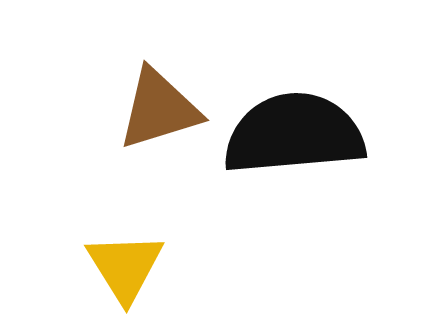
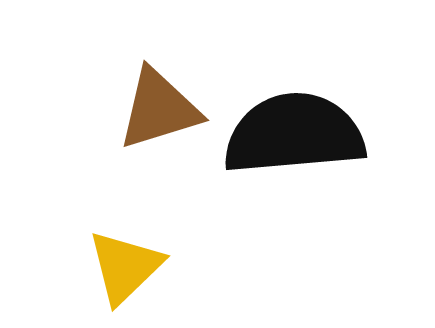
yellow triangle: rotated 18 degrees clockwise
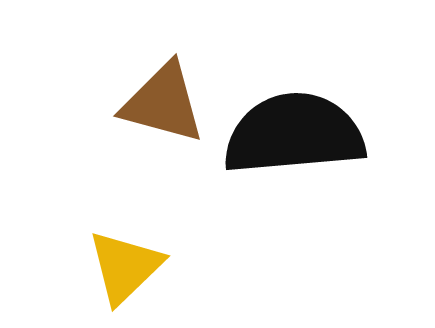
brown triangle: moved 4 px right, 6 px up; rotated 32 degrees clockwise
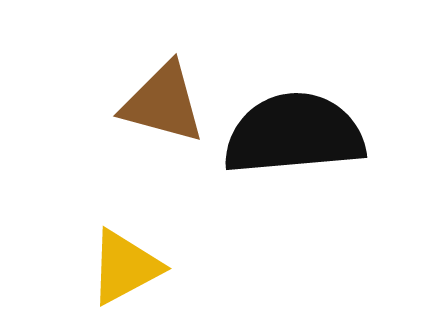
yellow triangle: rotated 16 degrees clockwise
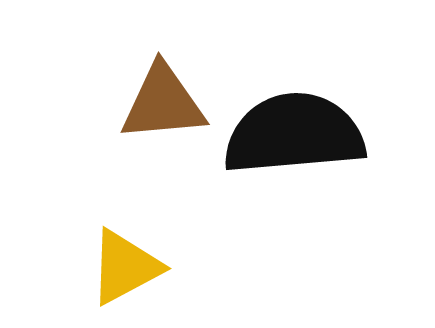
brown triangle: rotated 20 degrees counterclockwise
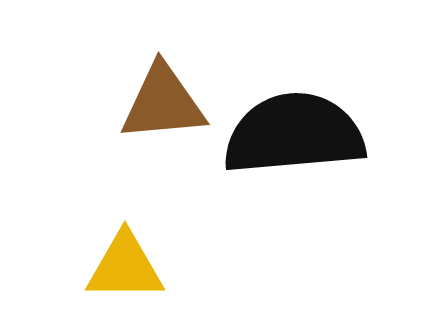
yellow triangle: rotated 28 degrees clockwise
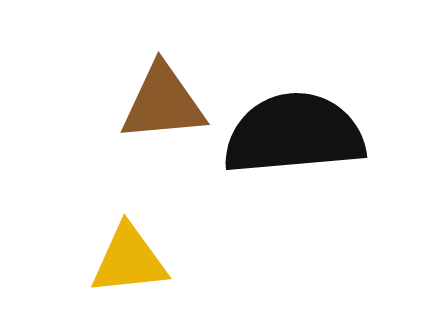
yellow triangle: moved 4 px right, 7 px up; rotated 6 degrees counterclockwise
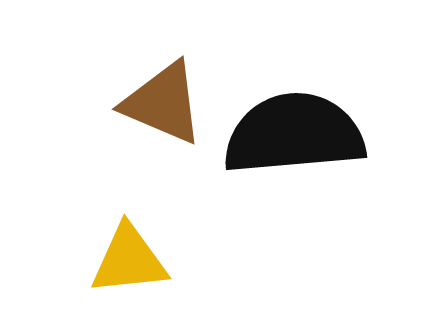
brown triangle: rotated 28 degrees clockwise
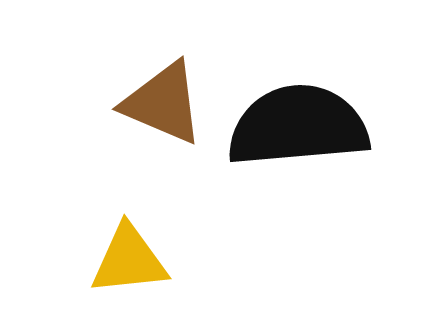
black semicircle: moved 4 px right, 8 px up
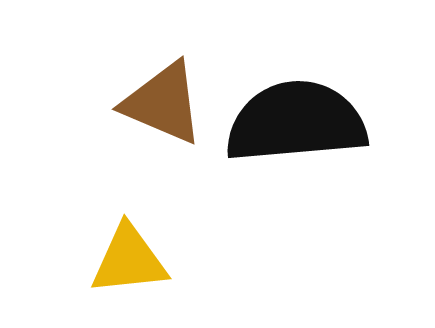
black semicircle: moved 2 px left, 4 px up
